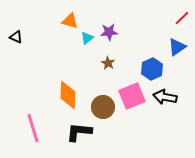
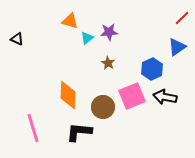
black triangle: moved 1 px right, 2 px down
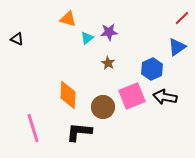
orange triangle: moved 2 px left, 2 px up
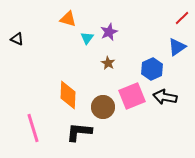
purple star: rotated 18 degrees counterclockwise
cyan triangle: rotated 16 degrees counterclockwise
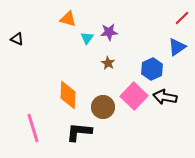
purple star: rotated 18 degrees clockwise
pink square: moved 2 px right; rotated 24 degrees counterclockwise
